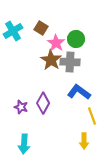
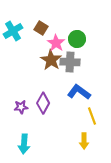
green circle: moved 1 px right
purple star: rotated 24 degrees counterclockwise
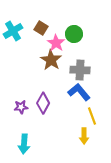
green circle: moved 3 px left, 5 px up
gray cross: moved 10 px right, 8 px down
blue L-shape: rotated 15 degrees clockwise
yellow arrow: moved 5 px up
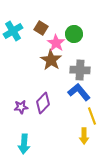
purple diamond: rotated 15 degrees clockwise
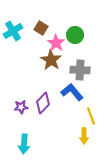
green circle: moved 1 px right, 1 px down
blue L-shape: moved 7 px left
yellow line: moved 1 px left
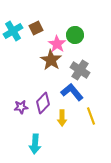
brown square: moved 5 px left; rotated 32 degrees clockwise
pink star: moved 1 px right, 1 px down
gray cross: rotated 30 degrees clockwise
yellow arrow: moved 22 px left, 18 px up
cyan arrow: moved 11 px right
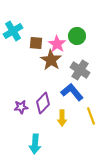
brown square: moved 15 px down; rotated 32 degrees clockwise
green circle: moved 2 px right, 1 px down
